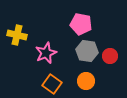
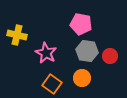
pink star: rotated 20 degrees counterclockwise
orange circle: moved 4 px left, 3 px up
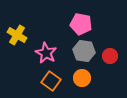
yellow cross: rotated 18 degrees clockwise
gray hexagon: moved 3 px left
orange square: moved 1 px left, 3 px up
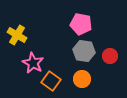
pink star: moved 13 px left, 10 px down
orange circle: moved 1 px down
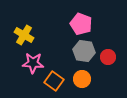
pink pentagon: rotated 10 degrees clockwise
yellow cross: moved 7 px right
red circle: moved 2 px left, 1 px down
pink star: rotated 25 degrees counterclockwise
orange square: moved 3 px right
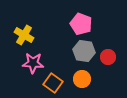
orange square: moved 1 px left, 2 px down
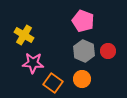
pink pentagon: moved 2 px right, 3 px up
gray hexagon: rotated 15 degrees clockwise
red circle: moved 6 px up
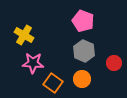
red circle: moved 6 px right, 12 px down
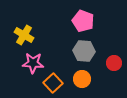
gray hexagon: rotated 20 degrees counterclockwise
orange square: rotated 12 degrees clockwise
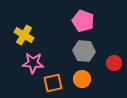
orange square: rotated 30 degrees clockwise
